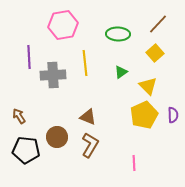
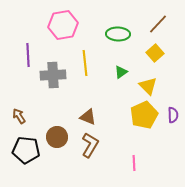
purple line: moved 1 px left, 2 px up
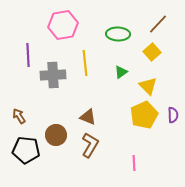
yellow square: moved 3 px left, 1 px up
brown circle: moved 1 px left, 2 px up
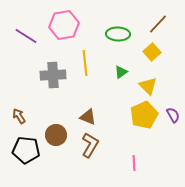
pink hexagon: moved 1 px right
purple line: moved 2 px left, 19 px up; rotated 55 degrees counterclockwise
purple semicircle: rotated 28 degrees counterclockwise
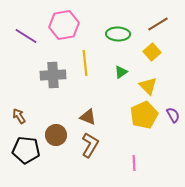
brown line: rotated 15 degrees clockwise
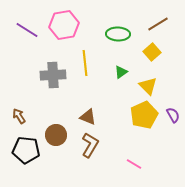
purple line: moved 1 px right, 6 px up
pink line: moved 1 px down; rotated 56 degrees counterclockwise
